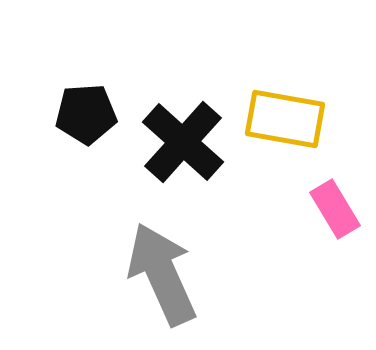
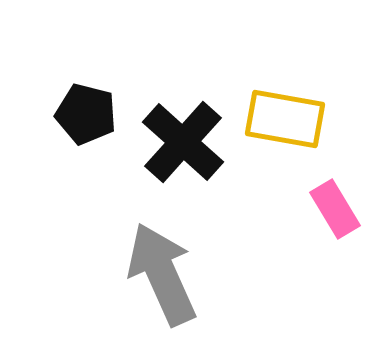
black pentagon: rotated 18 degrees clockwise
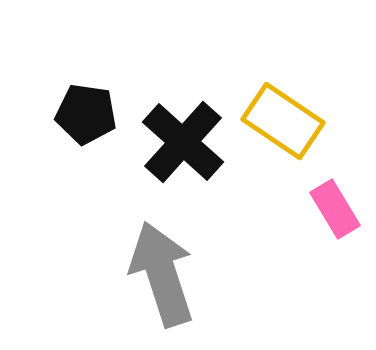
black pentagon: rotated 6 degrees counterclockwise
yellow rectangle: moved 2 px left, 2 px down; rotated 24 degrees clockwise
gray arrow: rotated 6 degrees clockwise
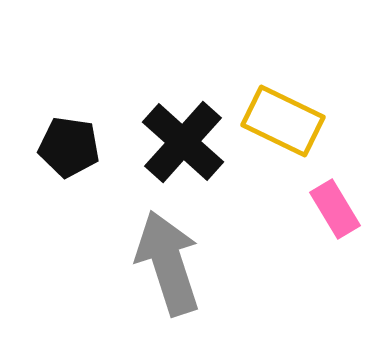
black pentagon: moved 17 px left, 33 px down
yellow rectangle: rotated 8 degrees counterclockwise
gray arrow: moved 6 px right, 11 px up
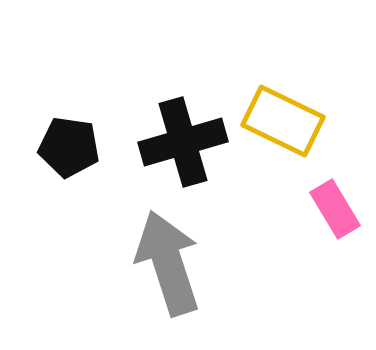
black cross: rotated 32 degrees clockwise
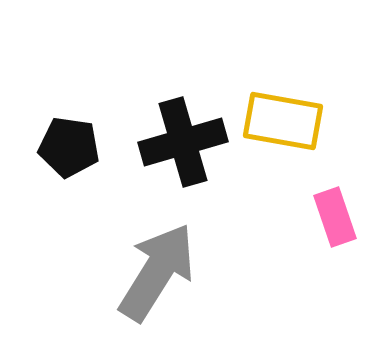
yellow rectangle: rotated 16 degrees counterclockwise
pink rectangle: moved 8 px down; rotated 12 degrees clockwise
gray arrow: moved 11 px left, 9 px down; rotated 50 degrees clockwise
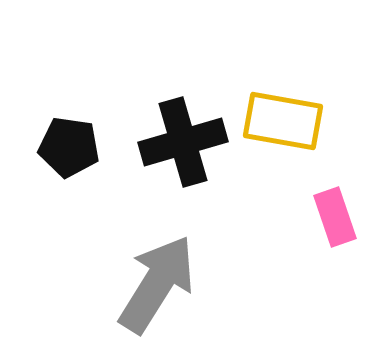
gray arrow: moved 12 px down
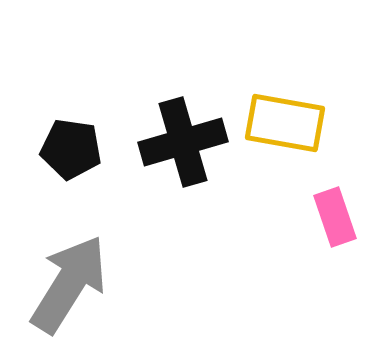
yellow rectangle: moved 2 px right, 2 px down
black pentagon: moved 2 px right, 2 px down
gray arrow: moved 88 px left
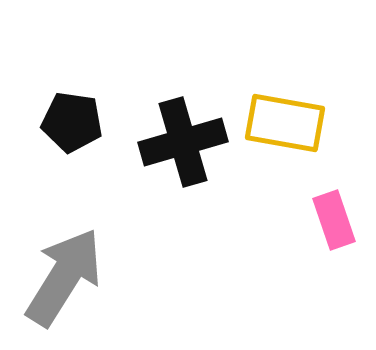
black pentagon: moved 1 px right, 27 px up
pink rectangle: moved 1 px left, 3 px down
gray arrow: moved 5 px left, 7 px up
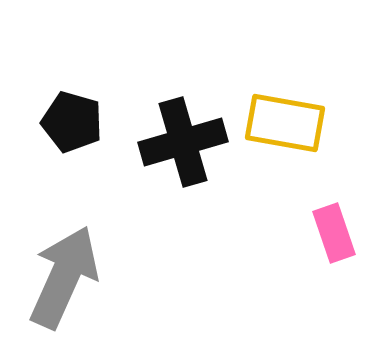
black pentagon: rotated 8 degrees clockwise
pink rectangle: moved 13 px down
gray arrow: rotated 8 degrees counterclockwise
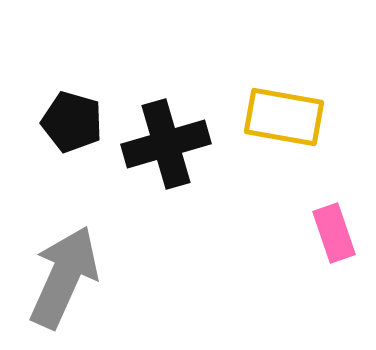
yellow rectangle: moved 1 px left, 6 px up
black cross: moved 17 px left, 2 px down
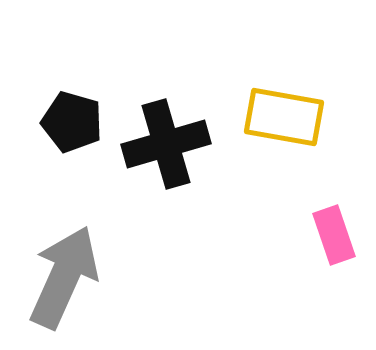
pink rectangle: moved 2 px down
